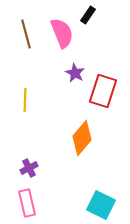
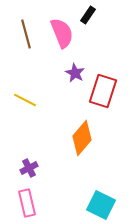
yellow line: rotated 65 degrees counterclockwise
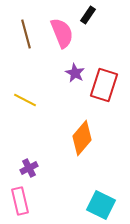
red rectangle: moved 1 px right, 6 px up
pink rectangle: moved 7 px left, 2 px up
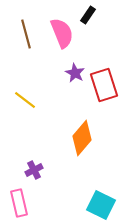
red rectangle: rotated 36 degrees counterclockwise
yellow line: rotated 10 degrees clockwise
purple cross: moved 5 px right, 2 px down
pink rectangle: moved 1 px left, 2 px down
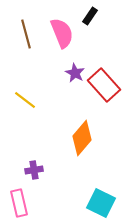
black rectangle: moved 2 px right, 1 px down
red rectangle: rotated 24 degrees counterclockwise
purple cross: rotated 18 degrees clockwise
cyan square: moved 2 px up
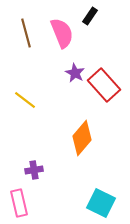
brown line: moved 1 px up
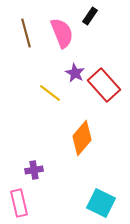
yellow line: moved 25 px right, 7 px up
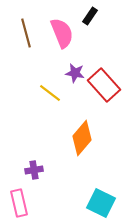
purple star: rotated 18 degrees counterclockwise
